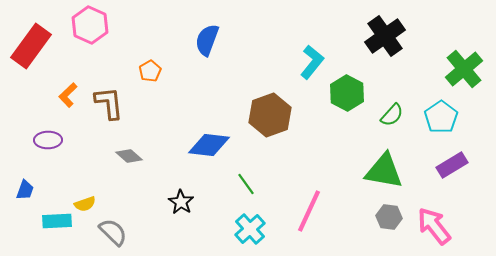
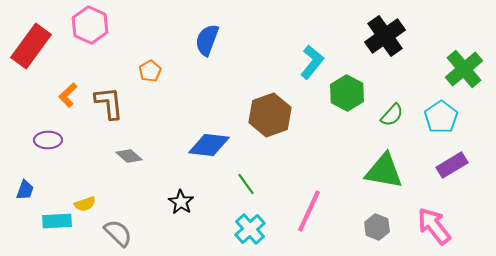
gray hexagon: moved 12 px left, 10 px down; rotated 15 degrees clockwise
gray semicircle: moved 5 px right, 1 px down
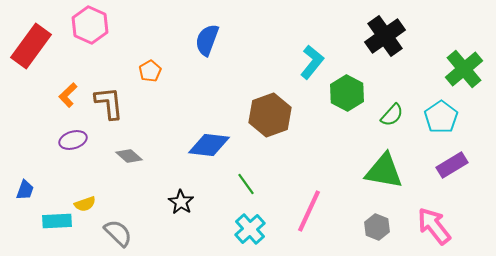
purple ellipse: moved 25 px right; rotated 16 degrees counterclockwise
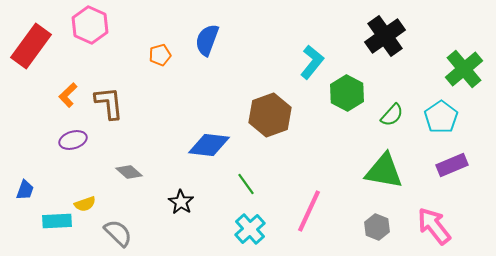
orange pentagon: moved 10 px right, 16 px up; rotated 15 degrees clockwise
gray diamond: moved 16 px down
purple rectangle: rotated 8 degrees clockwise
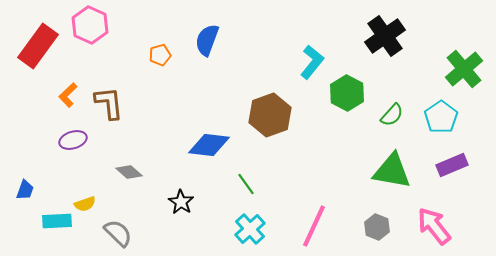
red rectangle: moved 7 px right
green triangle: moved 8 px right
pink line: moved 5 px right, 15 px down
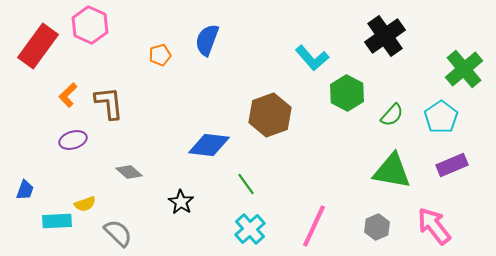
cyan L-shape: moved 4 px up; rotated 100 degrees clockwise
gray hexagon: rotated 15 degrees clockwise
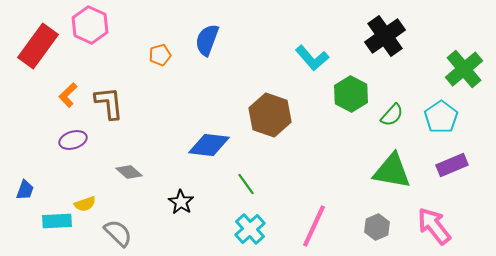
green hexagon: moved 4 px right, 1 px down
brown hexagon: rotated 21 degrees counterclockwise
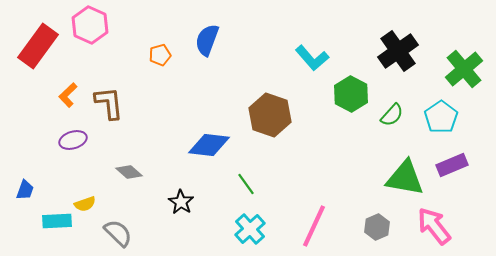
black cross: moved 13 px right, 15 px down
green triangle: moved 13 px right, 7 px down
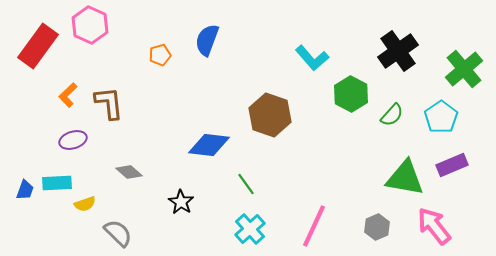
cyan rectangle: moved 38 px up
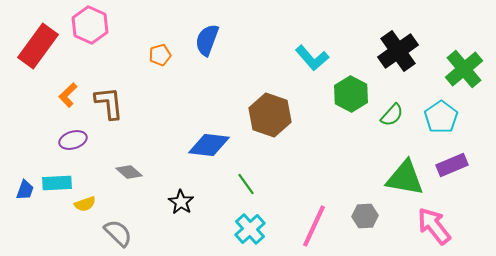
gray hexagon: moved 12 px left, 11 px up; rotated 20 degrees clockwise
